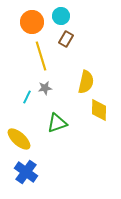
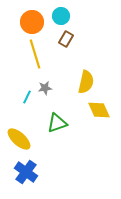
yellow line: moved 6 px left, 2 px up
yellow diamond: rotated 25 degrees counterclockwise
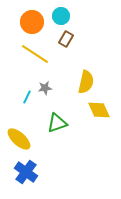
yellow line: rotated 40 degrees counterclockwise
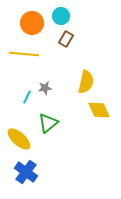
orange circle: moved 1 px down
yellow line: moved 11 px left; rotated 28 degrees counterclockwise
green triangle: moved 9 px left; rotated 20 degrees counterclockwise
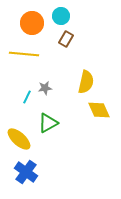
green triangle: rotated 10 degrees clockwise
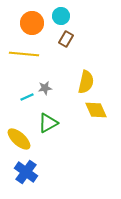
cyan line: rotated 40 degrees clockwise
yellow diamond: moved 3 px left
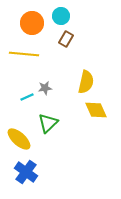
green triangle: rotated 15 degrees counterclockwise
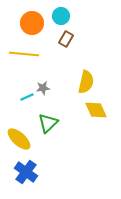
gray star: moved 2 px left
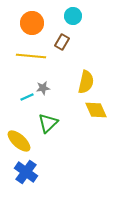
cyan circle: moved 12 px right
brown rectangle: moved 4 px left, 3 px down
yellow line: moved 7 px right, 2 px down
yellow ellipse: moved 2 px down
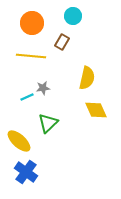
yellow semicircle: moved 1 px right, 4 px up
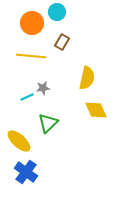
cyan circle: moved 16 px left, 4 px up
